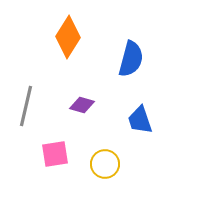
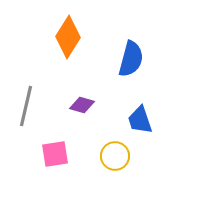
yellow circle: moved 10 px right, 8 px up
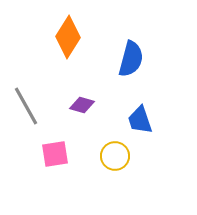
gray line: rotated 42 degrees counterclockwise
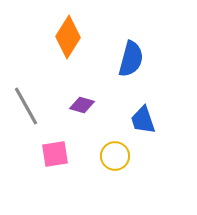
blue trapezoid: moved 3 px right
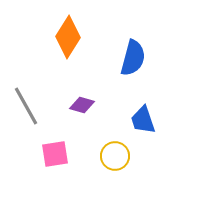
blue semicircle: moved 2 px right, 1 px up
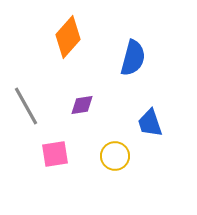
orange diamond: rotated 9 degrees clockwise
purple diamond: rotated 25 degrees counterclockwise
blue trapezoid: moved 7 px right, 3 px down
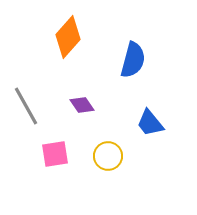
blue semicircle: moved 2 px down
purple diamond: rotated 65 degrees clockwise
blue trapezoid: rotated 20 degrees counterclockwise
yellow circle: moved 7 px left
